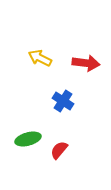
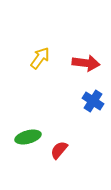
yellow arrow: rotated 100 degrees clockwise
blue cross: moved 30 px right
green ellipse: moved 2 px up
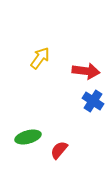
red arrow: moved 8 px down
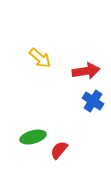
yellow arrow: rotated 95 degrees clockwise
red arrow: rotated 16 degrees counterclockwise
green ellipse: moved 5 px right
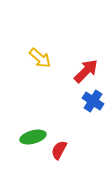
red arrow: rotated 36 degrees counterclockwise
red semicircle: rotated 12 degrees counterclockwise
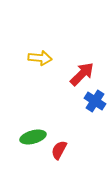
yellow arrow: rotated 35 degrees counterclockwise
red arrow: moved 4 px left, 3 px down
blue cross: moved 2 px right
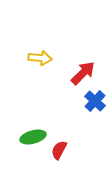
red arrow: moved 1 px right, 1 px up
blue cross: rotated 10 degrees clockwise
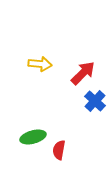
yellow arrow: moved 6 px down
red semicircle: rotated 18 degrees counterclockwise
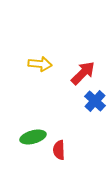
red semicircle: rotated 12 degrees counterclockwise
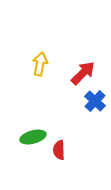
yellow arrow: rotated 85 degrees counterclockwise
